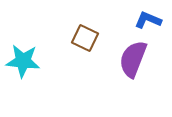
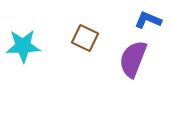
cyan star: moved 15 px up; rotated 8 degrees counterclockwise
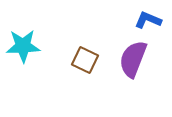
brown square: moved 22 px down
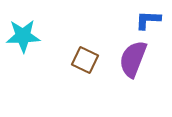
blue L-shape: rotated 20 degrees counterclockwise
cyan star: moved 10 px up
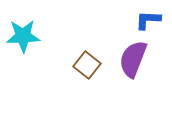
brown square: moved 2 px right, 5 px down; rotated 12 degrees clockwise
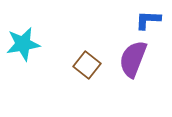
cyan star: moved 8 px down; rotated 8 degrees counterclockwise
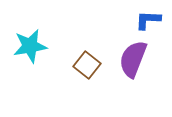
cyan star: moved 7 px right, 2 px down
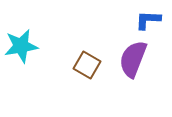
cyan star: moved 9 px left
brown square: rotated 8 degrees counterclockwise
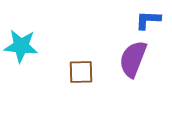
cyan star: rotated 16 degrees clockwise
brown square: moved 6 px left, 7 px down; rotated 32 degrees counterclockwise
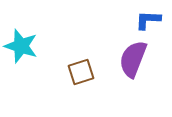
cyan star: rotated 12 degrees clockwise
brown square: rotated 16 degrees counterclockwise
